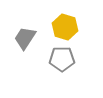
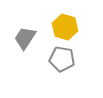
gray pentagon: rotated 10 degrees clockwise
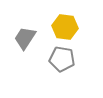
yellow hexagon: rotated 10 degrees counterclockwise
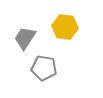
gray pentagon: moved 18 px left, 9 px down
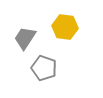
gray pentagon: rotated 10 degrees clockwise
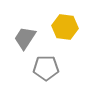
gray pentagon: moved 2 px right; rotated 20 degrees counterclockwise
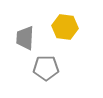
gray trapezoid: rotated 30 degrees counterclockwise
